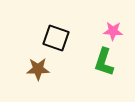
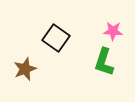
black square: rotated 16 degrees clockwise
brown star: moved 13 px left; rotated 20 degrees counterclockwise
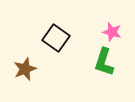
pink star: moved 1 px left, 1 px down; rotated 12 degrees clockwise
